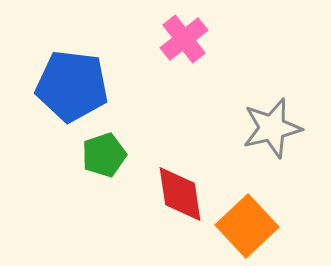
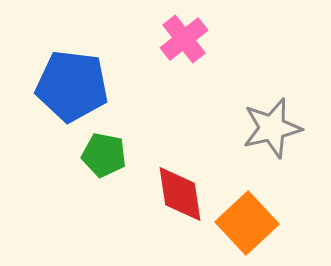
green pentagon: rotated 30 degrees clockwise
orange square: moved 3 px up
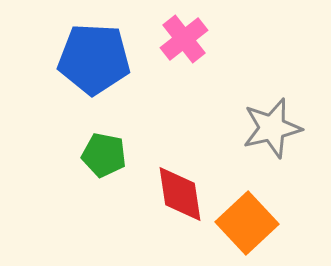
blue pentagon: moved 22 px right, 27 px up; rotated 4 degrees counterclockwise
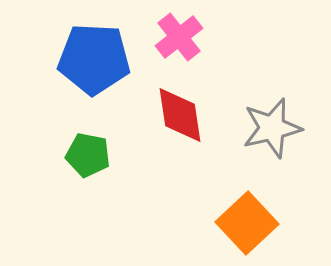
pink cross: moved 5 px left, 2 px up
green pentagon: moved 16 px left
red diamond: moved 79 px up
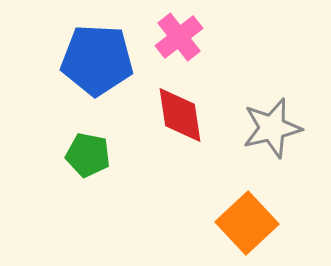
blue pentagon: moved 3 px right, 1 px down
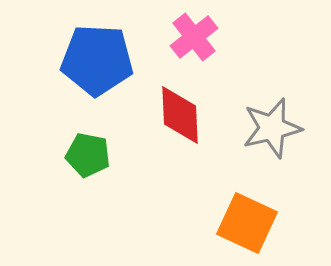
pink cross: moved 15 px right
red diamond: rotated 6 degrees clockwise
orange square: rotated 22 degrees counterclockwise
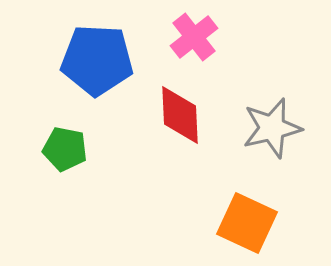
green pentagon: moved 23 px left, 6 px up
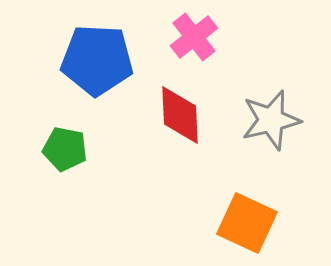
gray star: moved 1 px left, 8 px up
